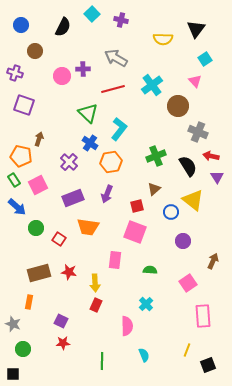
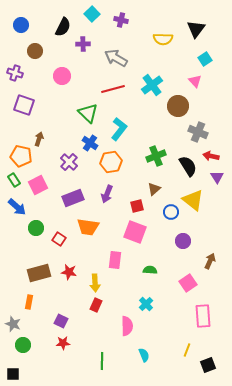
purple cross at (83, 69): moved 25 px up
brown arrow at (213, 261): moved 3 px left
green circle at (23, 349): moved 4 px up
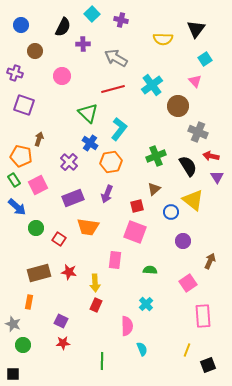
cyan semicircle at (144, 355): moved 2 px left, 6 px up
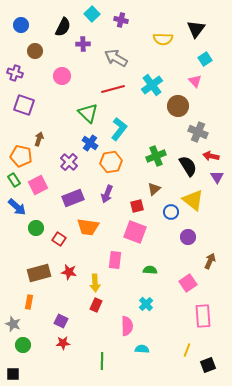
purple circle at (183, 241): moved 5 px right, 4 px up
cyan semicircle at (142, 349): rotated 64 degrees counterclockwise
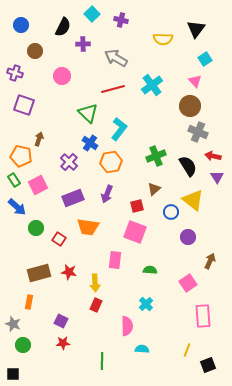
brown circle at (178, 106): moved 12 px right
red arrow at (211, 156): moved 2 px right
